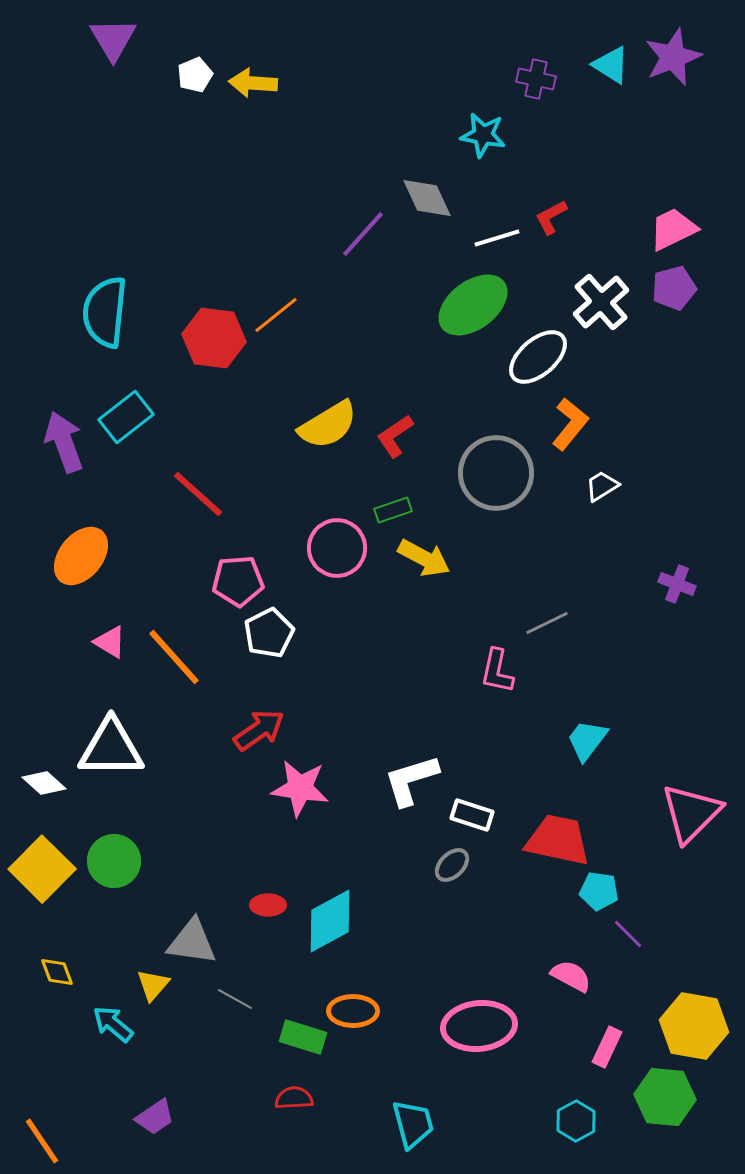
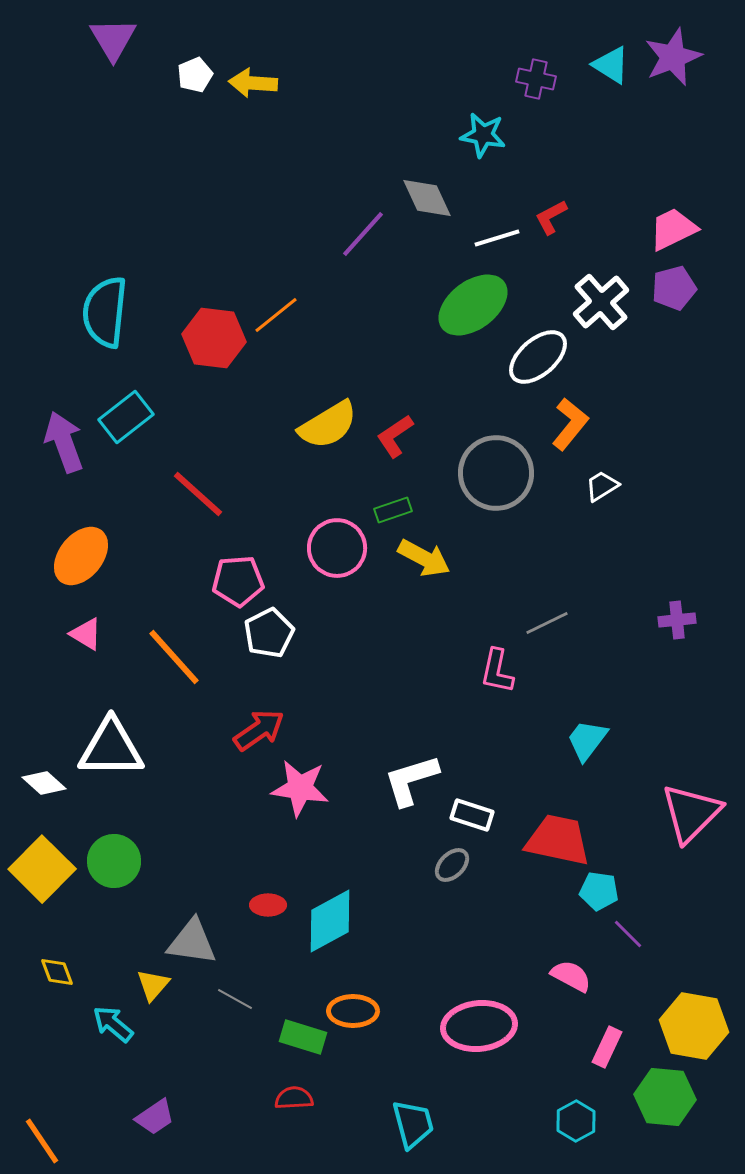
purple cross at (677, 584): moved 36 px down; rotated 27 degrees counterclockwise
pink triangle at (110, 642): moved 24 px left, 8 px up
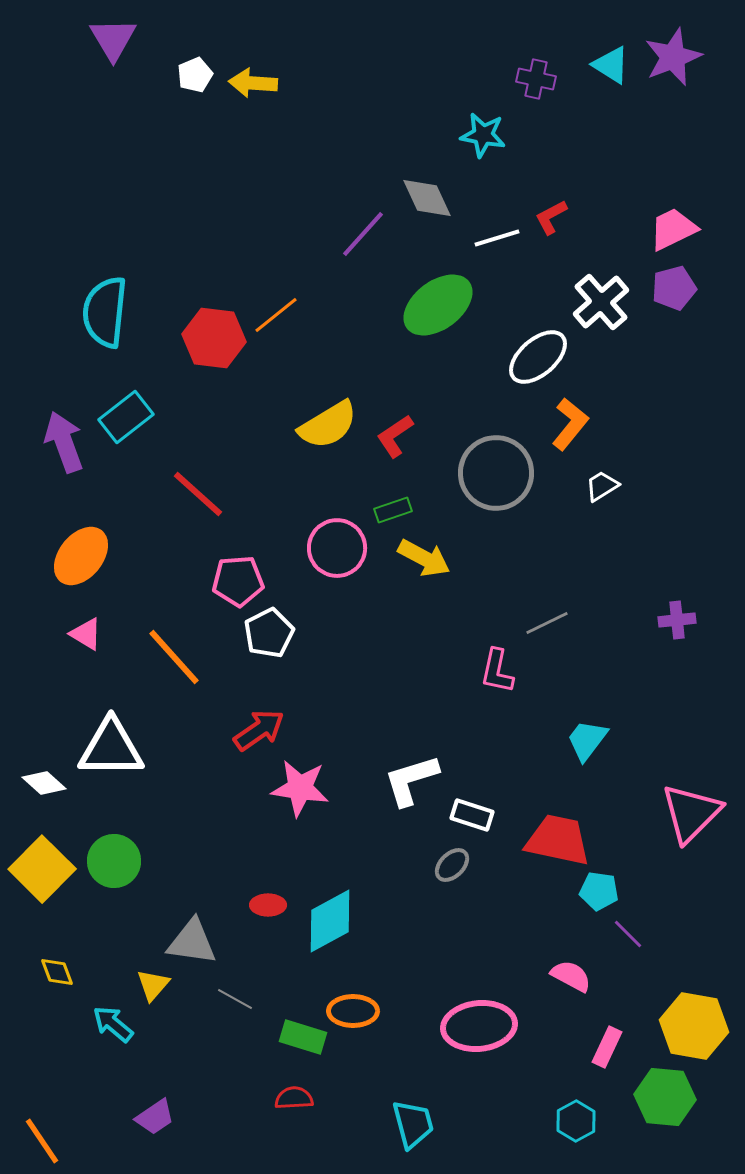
green ellipse at (473, 305): moved 35 px left
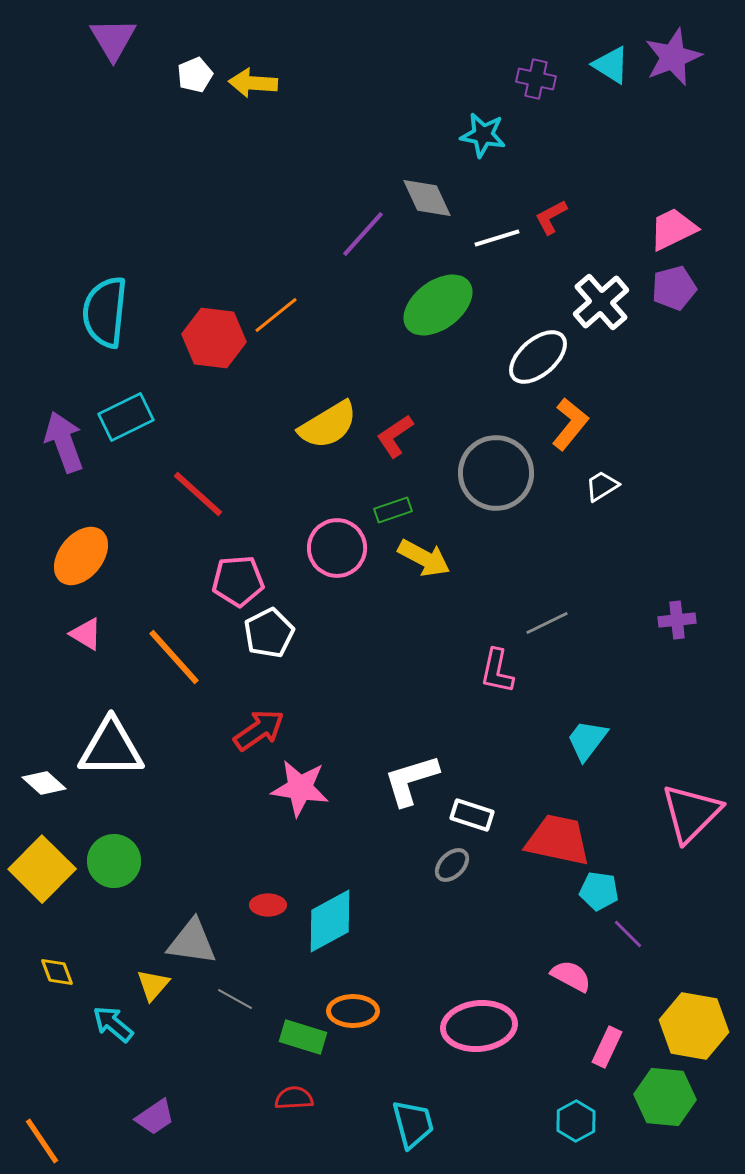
cyan rectangle at (126, 417): rotated 12 degrees clockwise
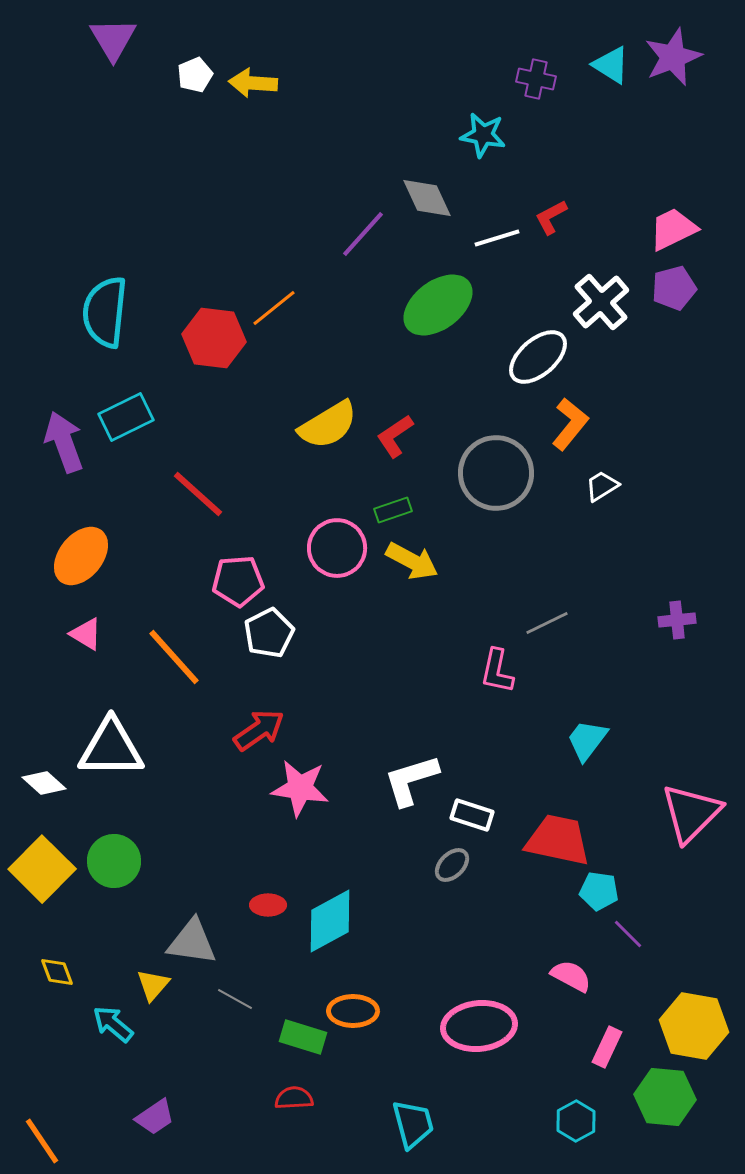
orange line at (276, 315): moved 2 px left, 7 px up
yellow arrow at (424, 558): moved 12 px left, 3 px down
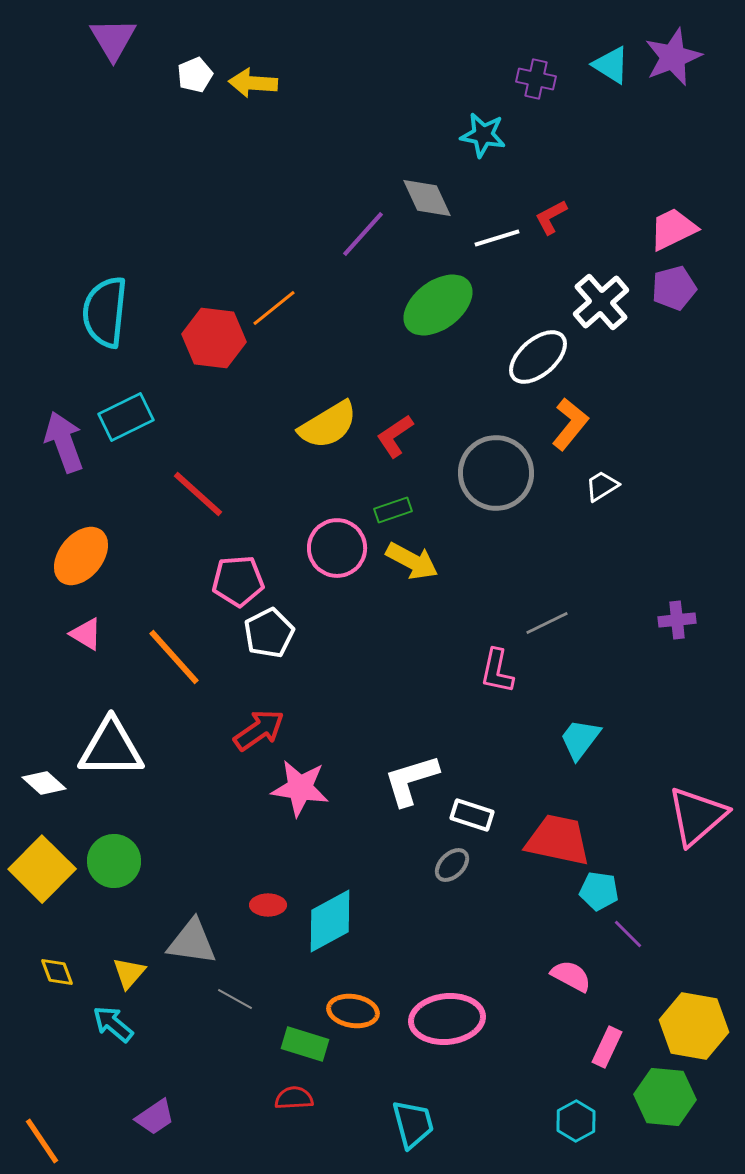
cyan trapezoid at (587, 740): moved 7 px left, 1 px up
pink triangle at (691, 813): moved 6 px right, 3 px down; rotated 4 degrees clockwise
yellow triangle at (153, 985): moved 24 px left, 12 px up
orange ellipse at (353, 1011): rotated 9 degrees clockwise
pink ellipse at (479, 1026): moved 32 px left, 7 px up
green rectangle at (303, 1037): moved 2 px right, 7 px down
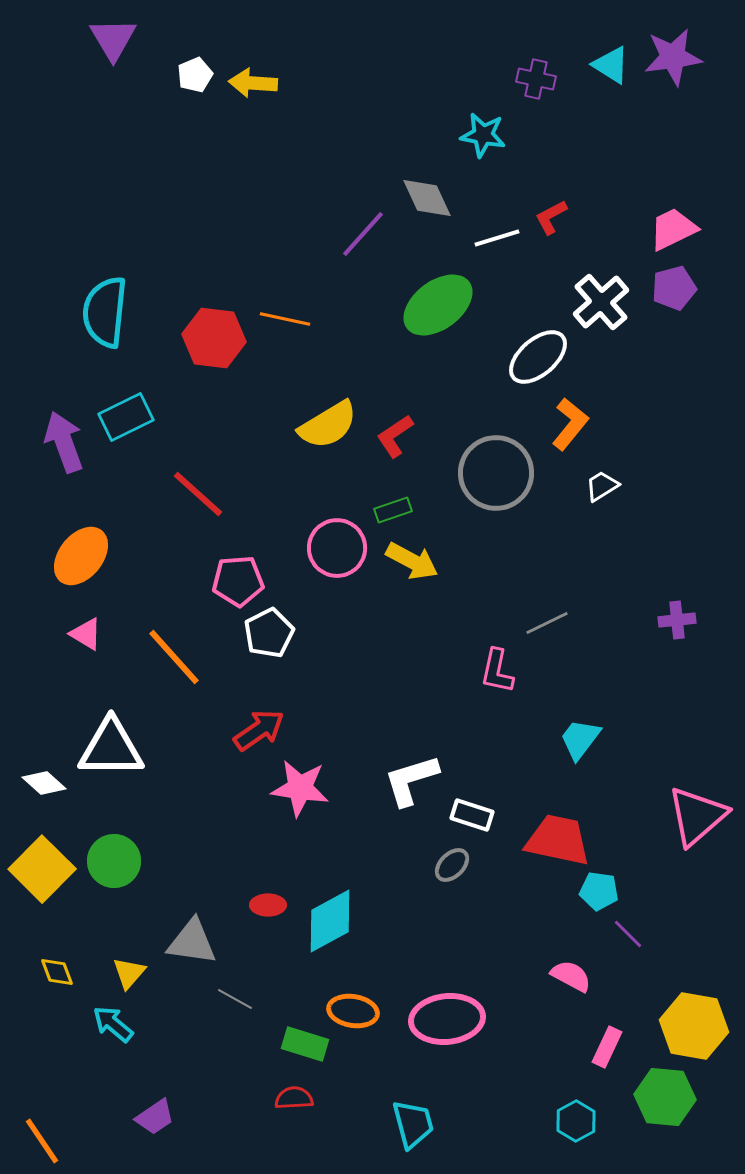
purple star at (673, 57): rotated 14 degrees clockwise
orange line at (274, 308): moved 11 px right, 11 px down; rotated 51 degrees clockwise
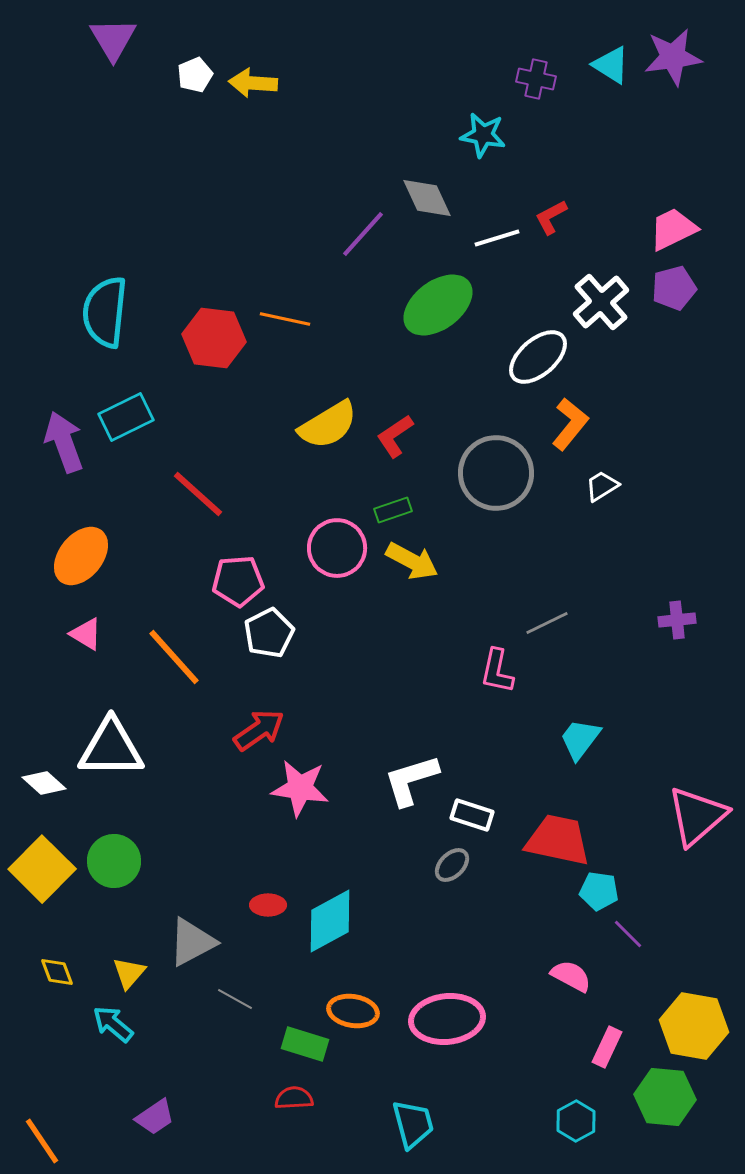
gray triangle at (192, 942): rotated 36 degrees counterclockwise
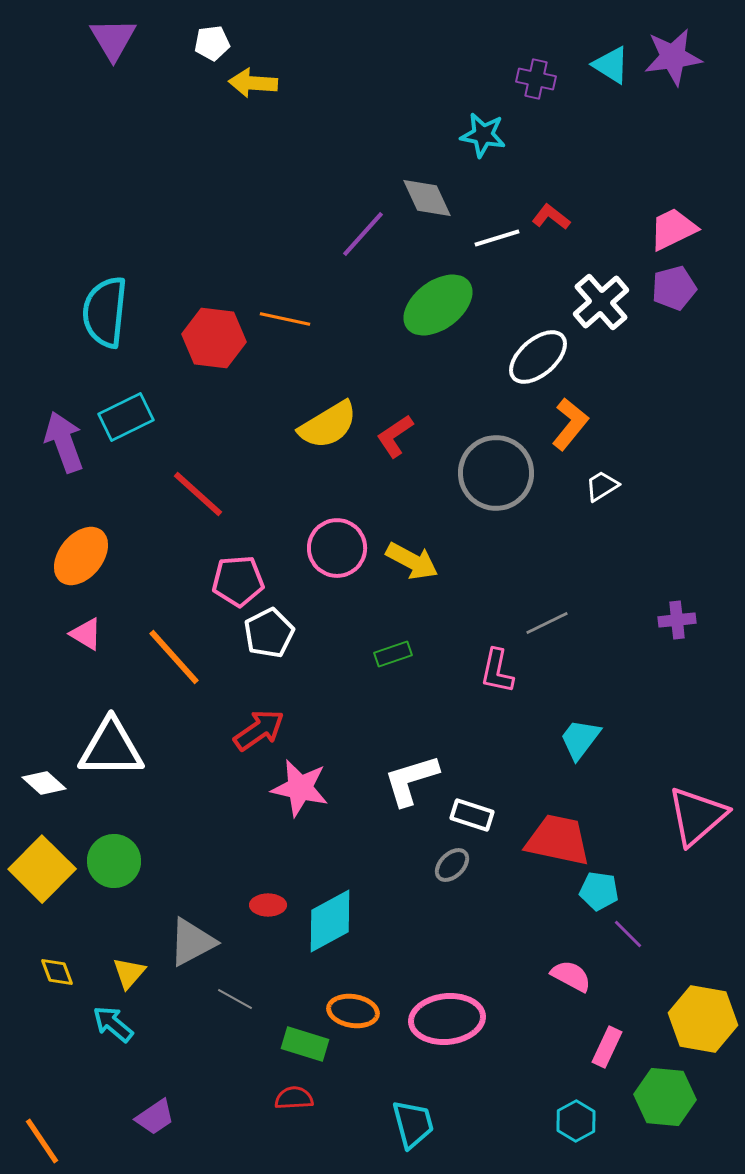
white pentagon at (195, 75): moved 17 px right, 32 px up; rotated 16 degrees clockwise
red L-shape at (551, 217): rotated 66 degrees clockwise
green rectangle at (393, 510): moved 144 px down
pink star at (300, 788): rotated 4 degrees clockwise
yellow hexagon at (694, 1026): moved 9 px right, 7 px up
